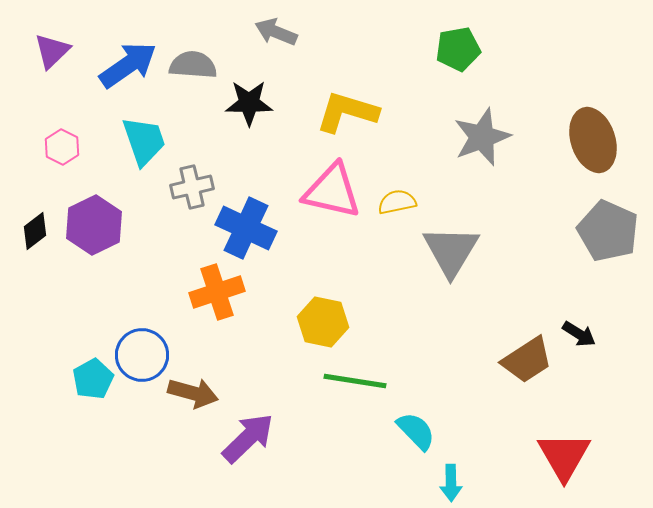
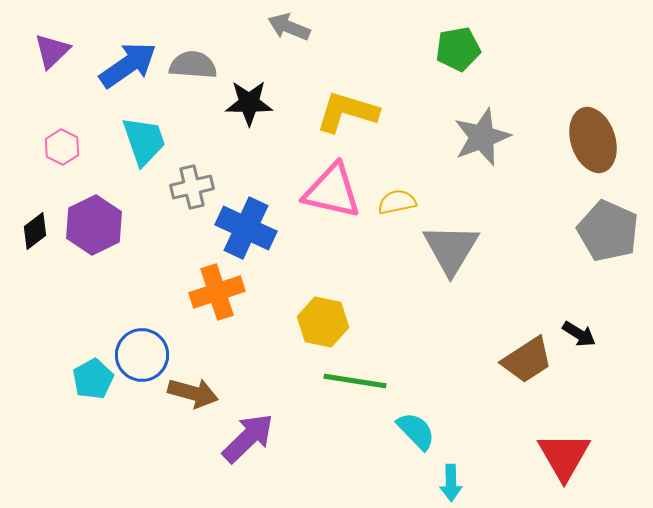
gray arrow: moved 13 px right, 5 px up
gray triangle: moved 2 px up
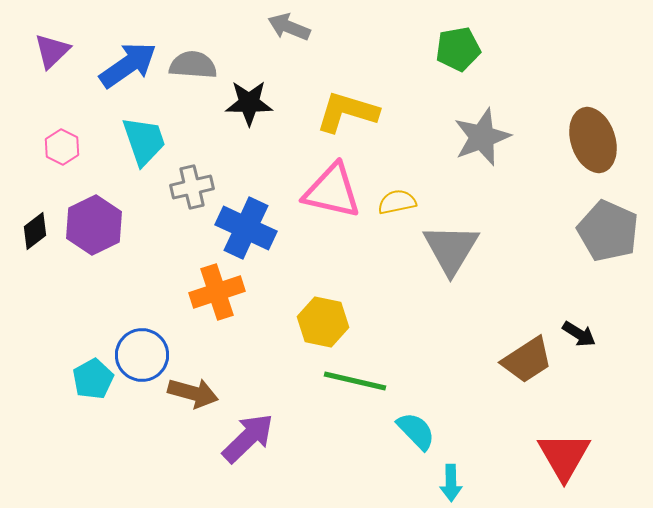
green line: rotated 4 degrees clockwise
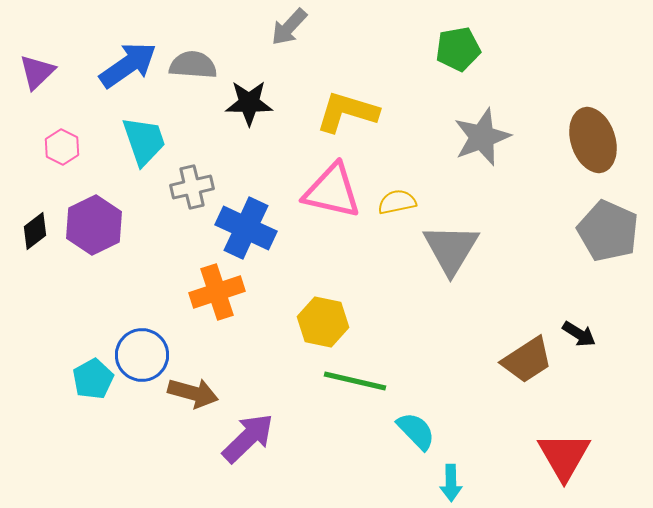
gray arrow: rotated 69 degrees counterclockwise
purple triangle: moved 15 px left, 21 px down
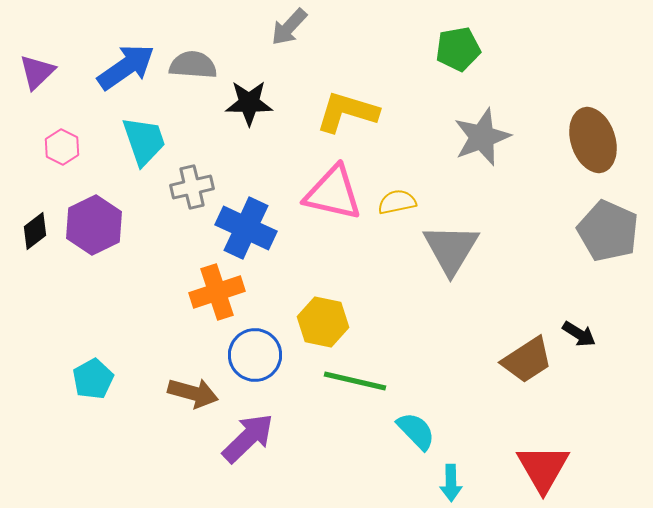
blue arrow: moved 2 px left, 2 px down
pink triangle: moved 1 px right, 2 px down
blue circle: moved 113 px right
red triangle: moved 21 px left, 12 px down
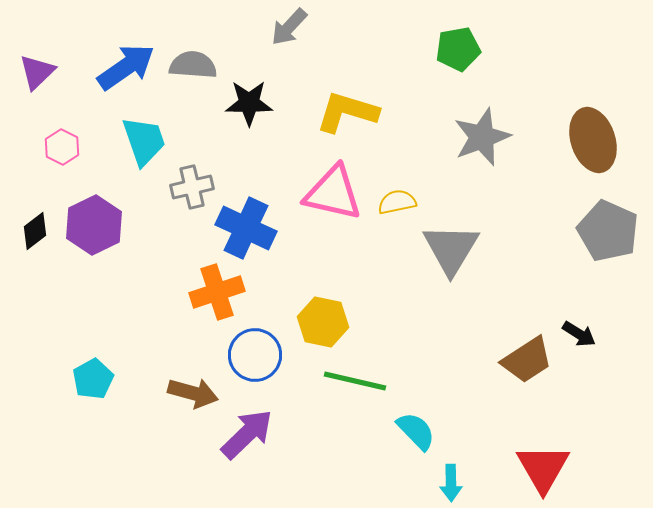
purple arrow: moved 1 px left, 4 px up
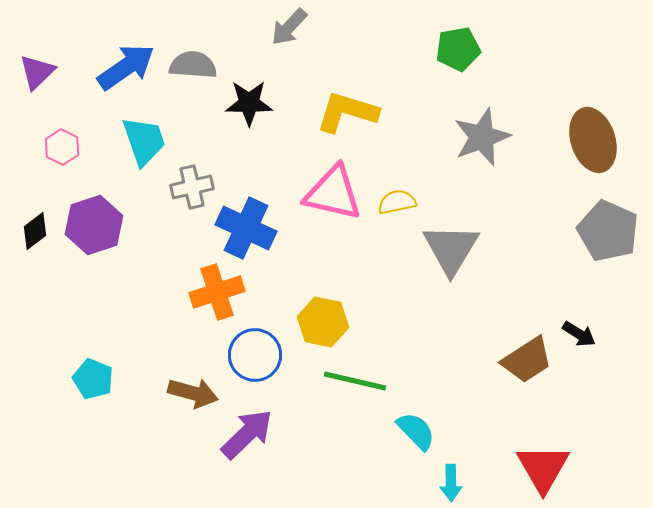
purple hexagon: rotated 8 degrees clockwise
cyan pentagon: rotated 21 degrees counterclockwise
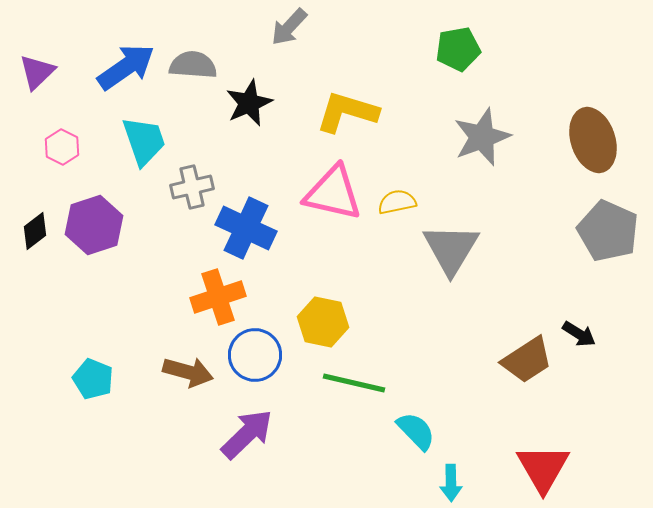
black star: rotated 24 degrees counterclockwise
orange cross: moved 1 px right, 5 px down
green line: moved 1 px left, 2 px down
brown arrow: moved 5 px left, 21 px up
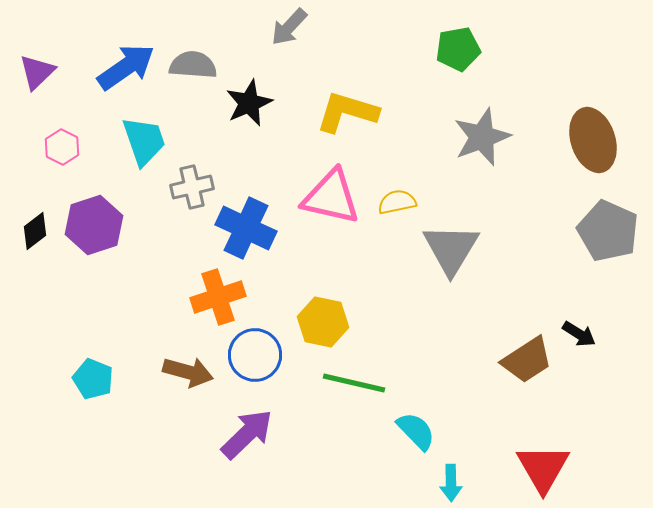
pink triangle: moved 2 px left, 4 px down
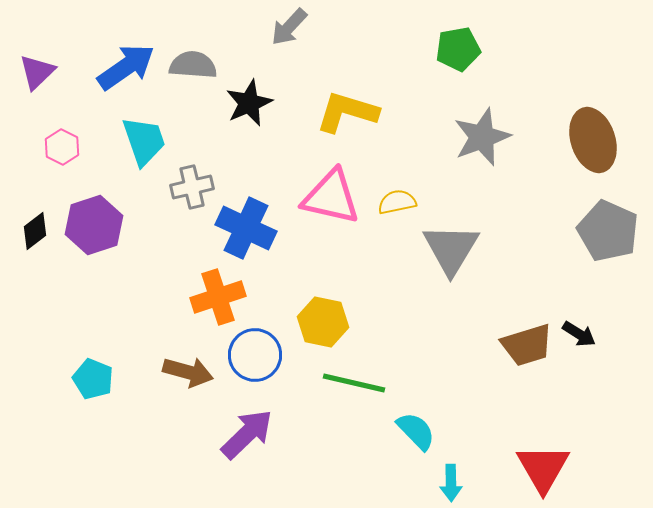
brown trapezoid: moved 15 px up; rotated 16 degrees clockwise
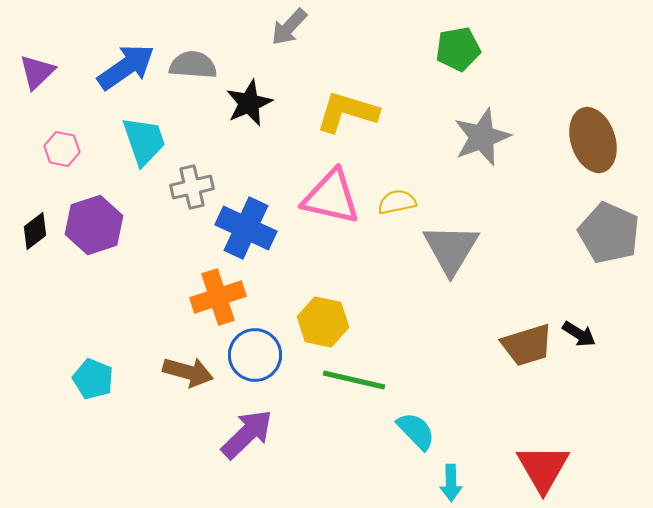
pink hexagon: moved 2 px down; rotated 16 degrees counterclockwise
gray pentagon: moved 1 px right, 2 px down
green line: moved 3 px up
